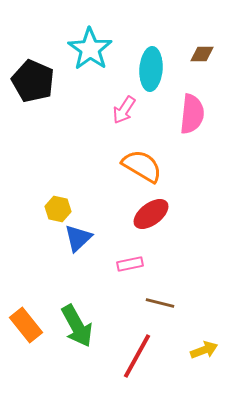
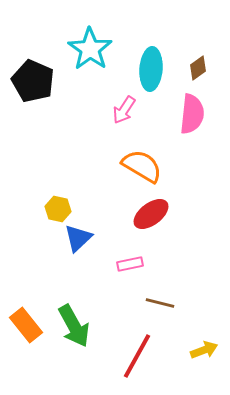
brown diamond: moved 4 px left, 14 px down; rotated 35 degrees counterclockwise
green arrow: moved 3 px left
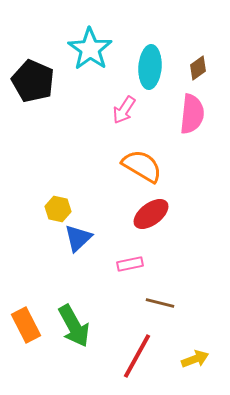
cyan ellipse: moved 1 px left, 2 px up
orange rectangle: rotated 12 degrees clockwise
yellow arrow: moved 9 px left, 9 px down
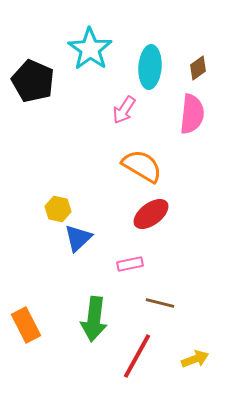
green arrow: moved 20 px right, 7 px up; rotated 36 degrees clockwise
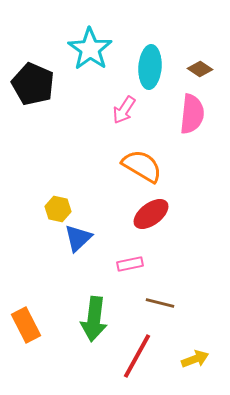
brown diamond: moved 2 px right, 1 px down; rotated 70 degrees clockwise
black pentagon: moved 3 px down
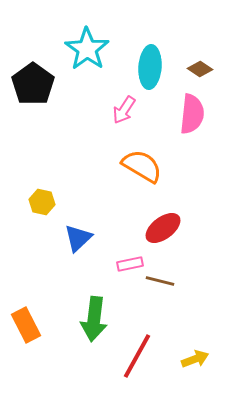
cyan star: moved 3 px left
black pentagon: rotated 12 degrees clockwise
yellow hexagon: moved 16 px left, 7 px up
red ellipse: moved 12 px right, 14 px down
brown line: moved 22 px up
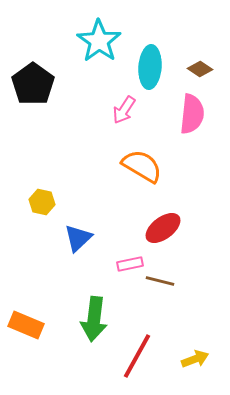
cyan star: moved 12 px right, 8 px up
orange rectangle: rotated 40 degrees counterclockwise
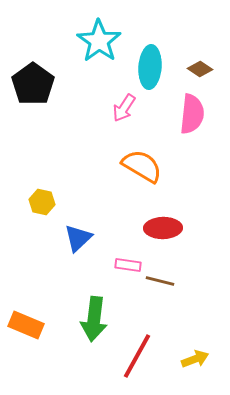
pink arrow: moved 2 px up
red ellipse: rotated 36 degrees clockwise
pink rectangle: moved 2 px left, 1 px down; rotated 20 degrees clockwise
